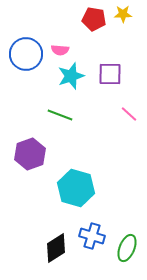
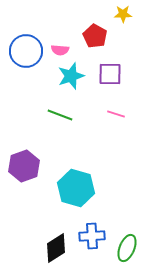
red pentagon: moved 1 px right, 17 px down; rotated 20 degrees clockwise
blue circle: moved 3 px up
pink line: moved 13 px left; rotated 24 degrees counterclockwise
purple hexagon: moved 6 px left, 12 px down
blue cross: rotated 20 degrees counterclockwise
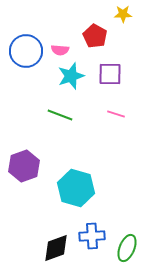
black diamond: rotated 12 degrees clockwise
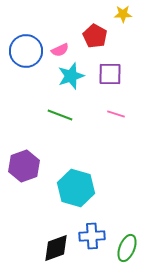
pink semicircle: rotated 30 degrees counterclockwise
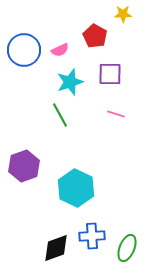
blue circle: moved 2 px left, 1 px up
cyan star: moved 1 px left, 6 px down
green line: rotated 40 degrees clockwise
cyan hexagon: rotated 9 degrees clockwise
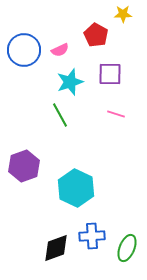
red pentagon: moved 1 px right, 1 px up
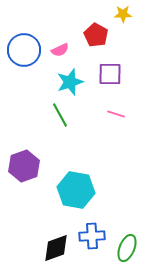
cyan hexagon: moved 2 px down; rotated 15 degrees counterclockwise
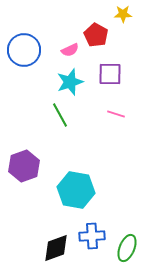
pink semicircle: moved 10 px right
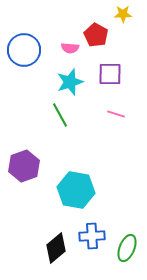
pink semicircle: moved 2 px up; rotated 30 degrees clockwise
black diamond: rotated 20 degrees counterclockwise
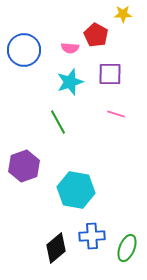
green line: moved 2 px left, 7 px down
